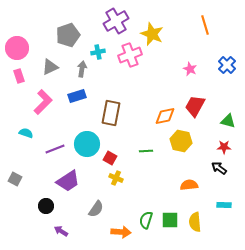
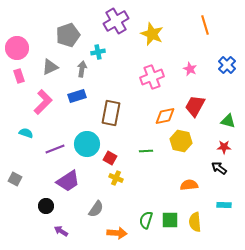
pink cross: moved 22 px right, 22 px down
orange arrow: moved 4 px left, 1 px down
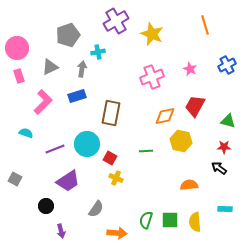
blue cross: rotated 18 degrees clockwise
cyan rectangle: moved 1 px right, 4 px down
purple arrow: rotated 136 degrees counterclockwise
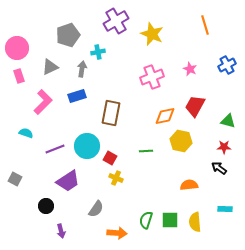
cyan circle: moved 2 px down
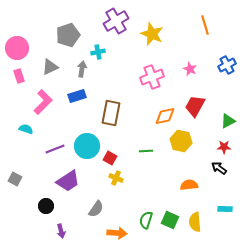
green triangle: rotated 42 degrees counterclockwise
cyan semicircle: moved 4 px up
green square: rotated 24 degrees clockwise
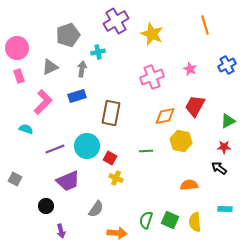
purple trapezoid: rotated 10 degrees clockwise
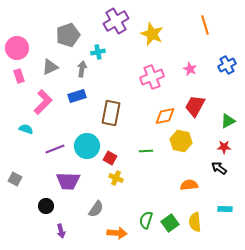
purple trapezoid: rotated 25 degrees clockwise
green square: moved 3 px down; rotated 30 degrees clockwise
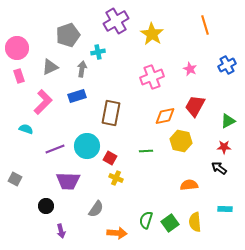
yellow star: rotated 10 degrees clockwise
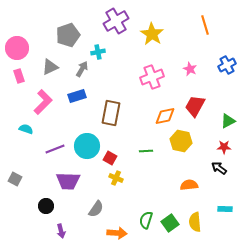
gray arrow: rotated 21 degrees clockwise
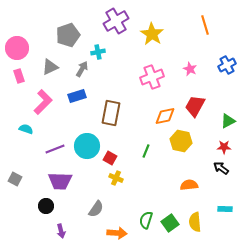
green line: rotated 64 degrees counterclockwise
black arrow: moved 2 px right
purple trapezoid: moved 8 px left
